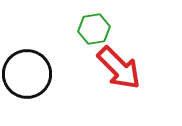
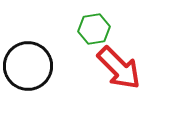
black circle: moved 1 px right, 8 px up
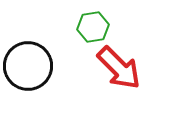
green hexagon: moved 1 px left, 2 px up
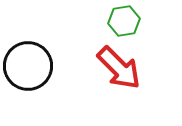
green hexagon: moved 31 px right, 6 px up
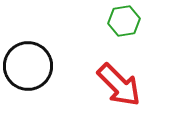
red arrow: moved 17 px down
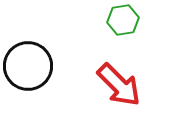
green hexagon: moved 1 px left, 1 px up
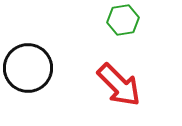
black circle: moved 2 px down
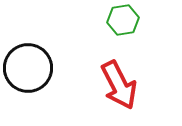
red arrow: rotated 18 degrees clockwise
